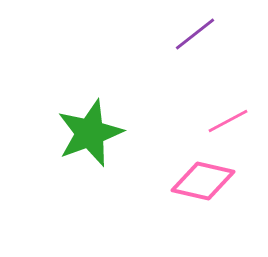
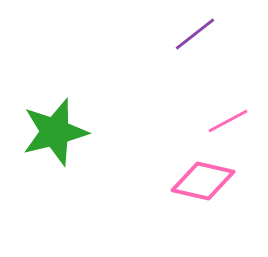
green star: moved 35 px left, 1 px up; rotated 6 degrees clockwise
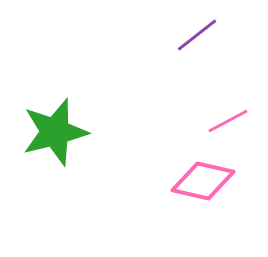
purple line: moved 2 px right, 1 px down
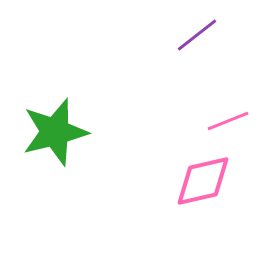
pink line: rotated 6 degrees clockwise
pink diamond: rotated 26 degrees counterclockwise
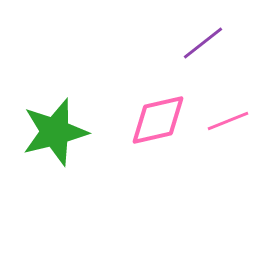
purple line: moved 6 px right, 8 px down
pink diamond: moved 45 px left, 61 px up
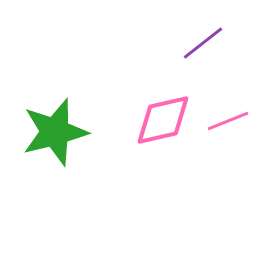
pink diamond: moved 5 px right
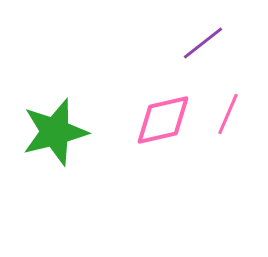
pink line: moved 7 px up; rotated 45 degrees counterclockwise
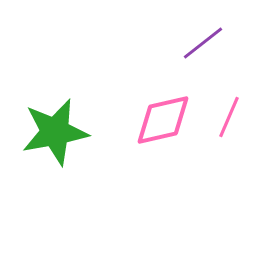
pink line: moved 1 px right, 3 px down
green star: rotated 4 degrees clockwise
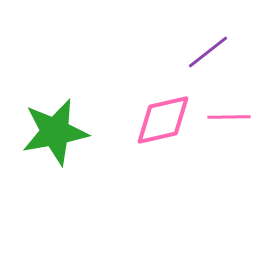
purple line: moved 5 px right, 9 px down
pink line: rotated 66 degrees clockwise
